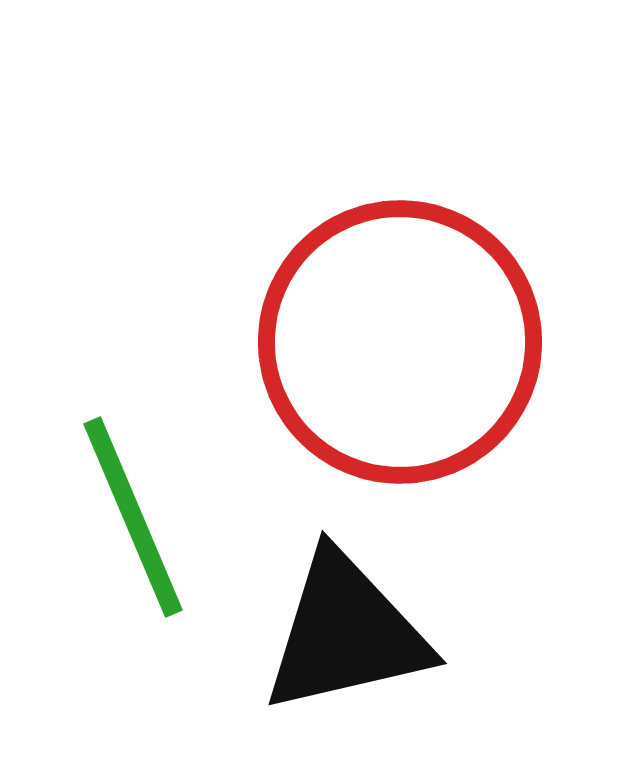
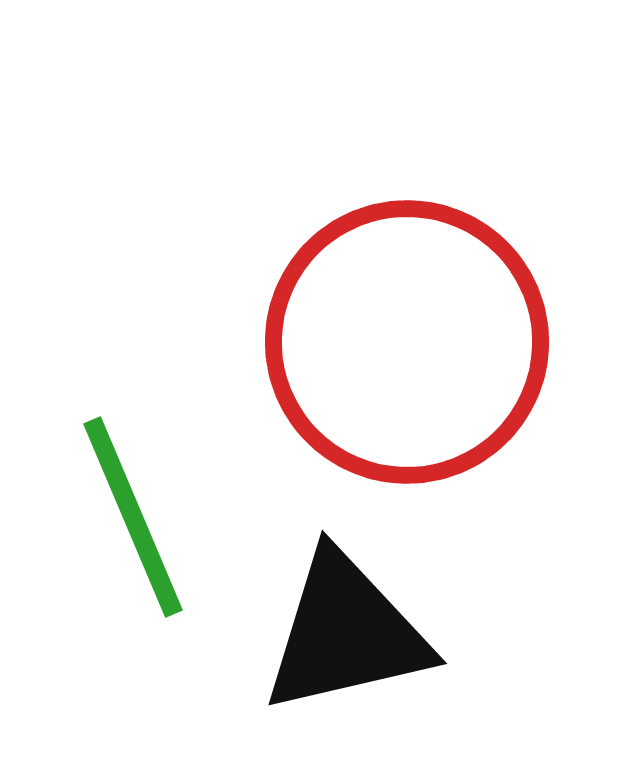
red circle: moved 7 px right
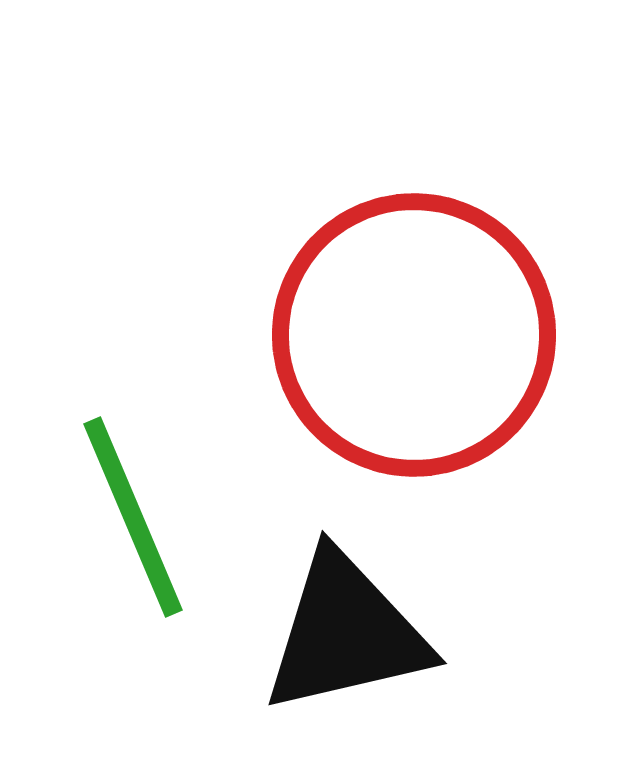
red circle: moved 7 px right, 7 px up
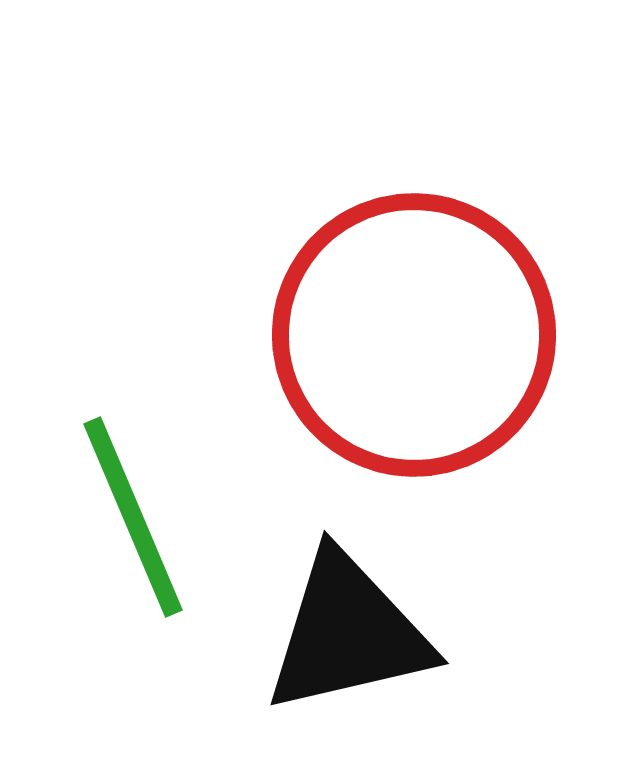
black triangle: moved 2 px right
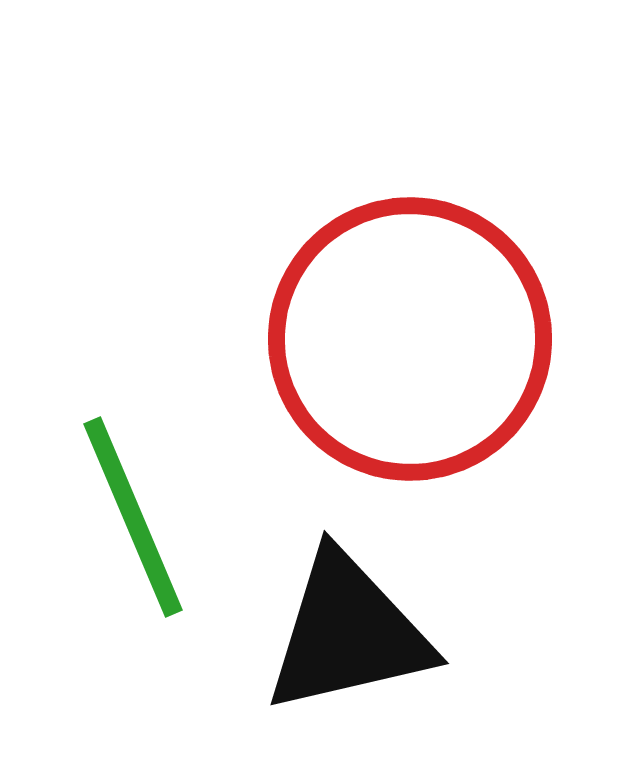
red circle: moved 4 px left, 4 px down
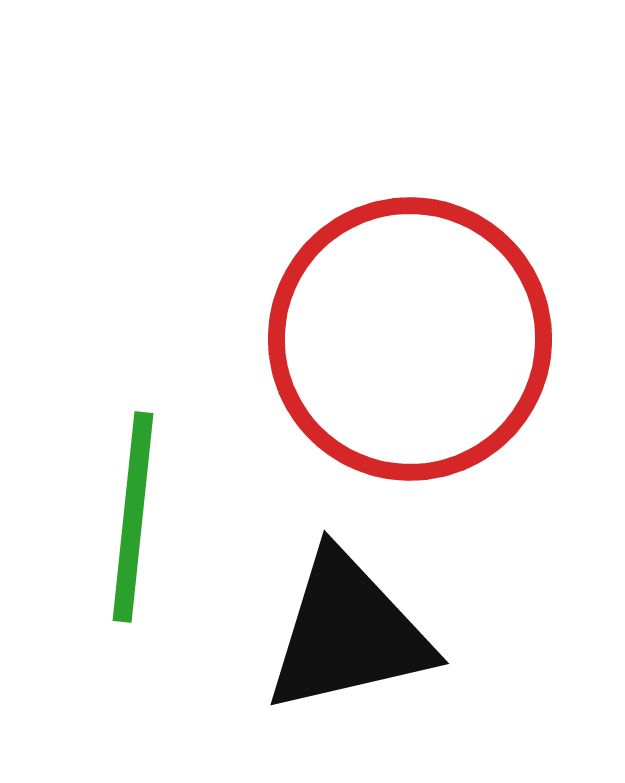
green line: rotated 29 degrees clockwise
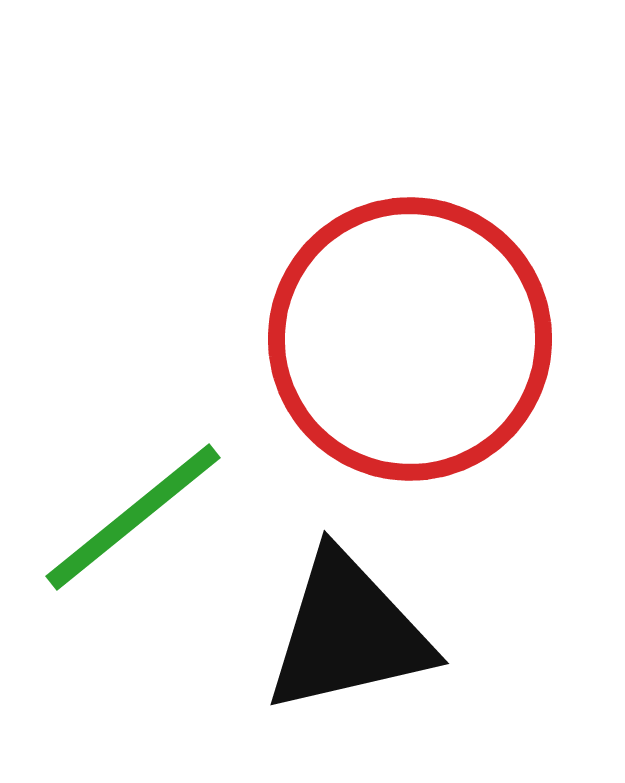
green line: rotated 45 degrees clockwise
